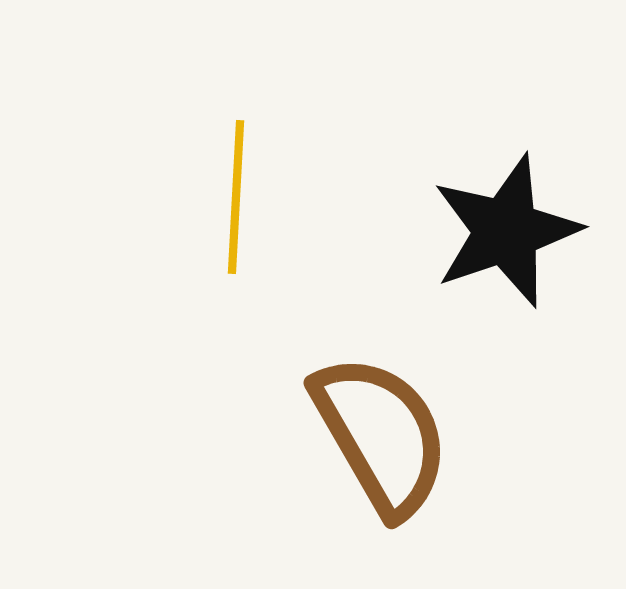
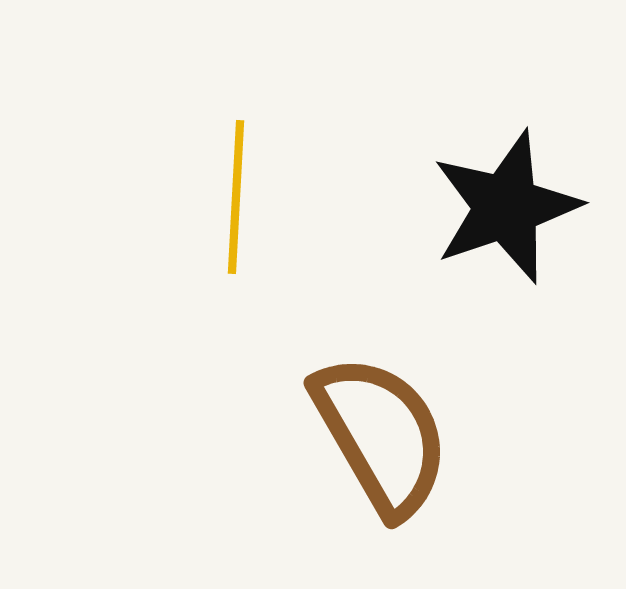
black star: moved 24 px up
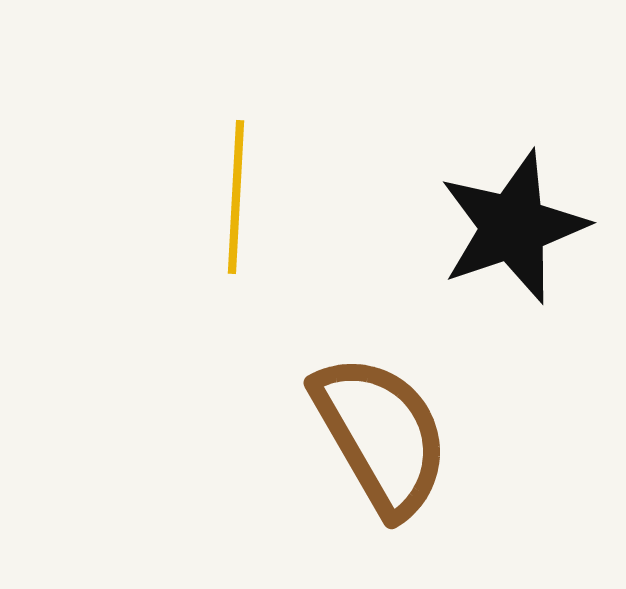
black star: moved 7 px right, 20 px down
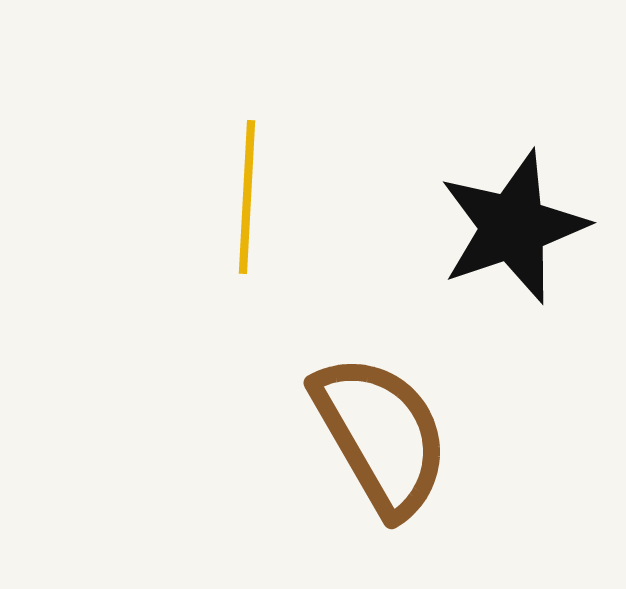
yellow line: moved 11 px right
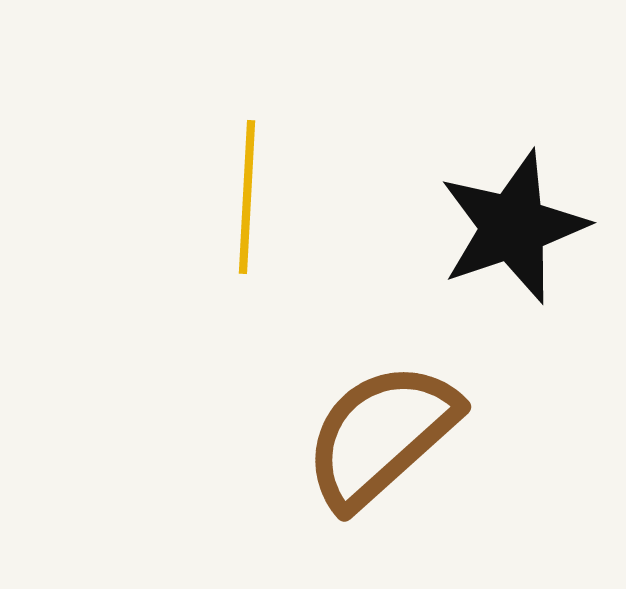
brown semicircle: rotated 102 degrees counterclockwise
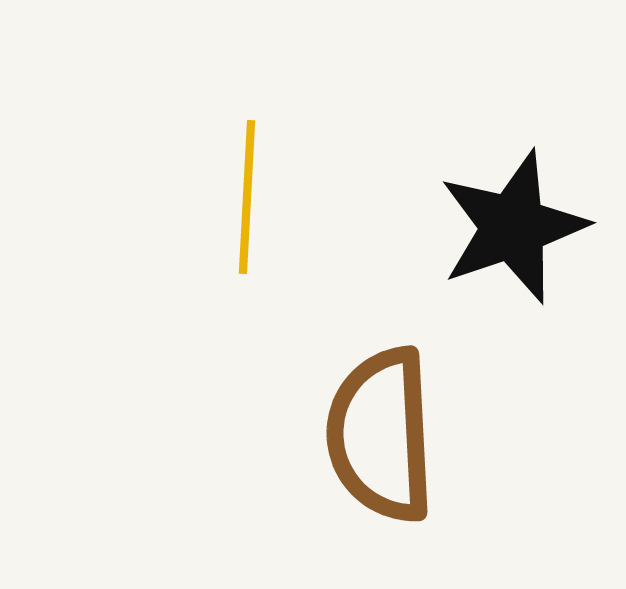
brown semicircle: rotated 51 degrees counterclockwise
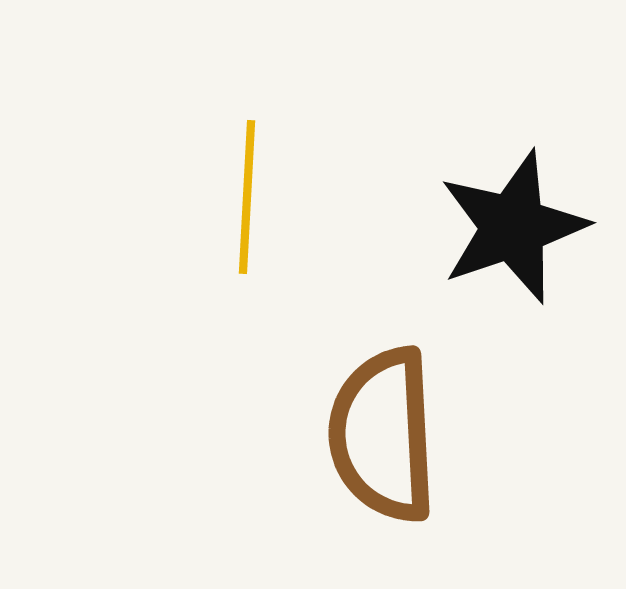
brown semicircle: moved 2 px right
